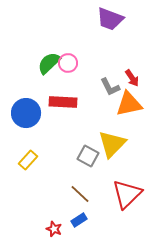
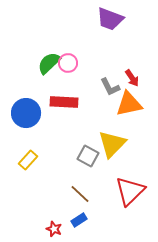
red rectangle: moved 1 px right
red triangle: moved 3 px right, 3 px up
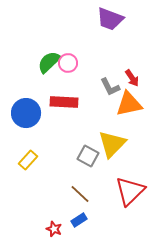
green semicircle: moved 1 px up
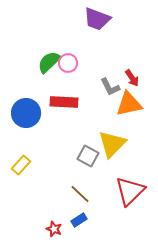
purple trapezoid: moved 13 px left
yellow rectangle: moved 7 px left, 5 px down
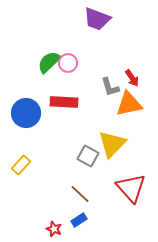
gray L-shape: rotated 10 degrees clockwise
red triangle: moved 1 px right, 3 px up; rotated 28 degrees counterclockwise
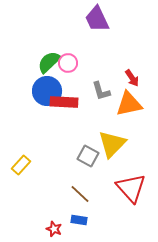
purple trapezoid: rotated 44 degrees clockwise
gray L-shape: moved 9 px left, 4 px down
blue circle: moved 21 px right, 22 px up
blue rectangle: rotated 42 degrees clockwise
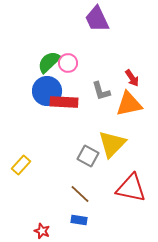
red triangle: rotated 36 degrees counterclockwise
red star: moved 12 px left, 2 px down
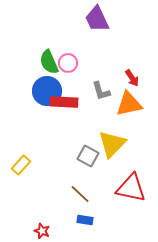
green semicircle: rotated 70 degrees counterclockwise
blue rectangle: moved 6 px right
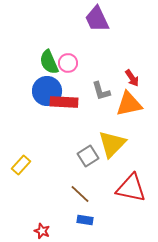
gray square: rotated 30 degrees clockwise
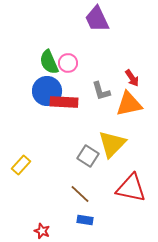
gray square: rotated 25 degrees counterclockwise
